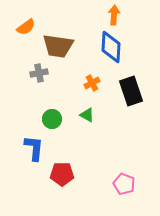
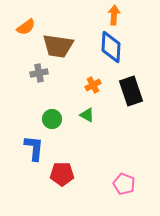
orange cross: moved 1 px right, 2 px down
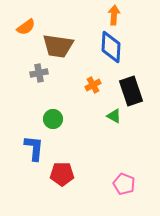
green triangle: moved 27 px right, 1 px down
green circle: moved 1 px right
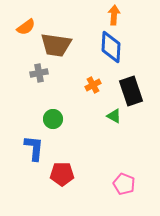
brown trapezoid: moved 2 px left, 1 px up
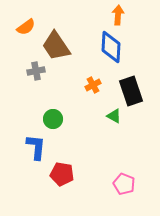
orange arrow: moved 4 px right
brown trapezoid: moved 1 px down; rotated 48 degrees clockwise
gray cross: moved 3 px left, 2 px up
blue L-shape: moved 2 px right, 1 px up
red pentagon: rotated 10 degrees clockwise
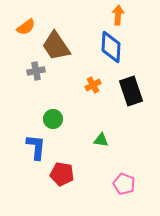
green triangle: moved 13 px left, 24 px down; rotated 21 degrees counterclockwise
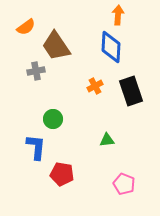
orange cross: moved 2 px right, 1 px down
green triangle: moved 6 px right; rotated 14 degrees counterclockwise
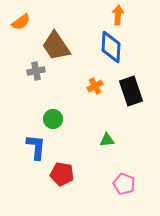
orange semicircle: moved 5 px left, 5 px up
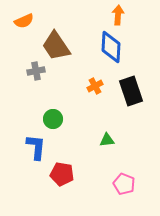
orange semicircle: moved 3 px right, 1 px up; rotated 12 degrees clockwise
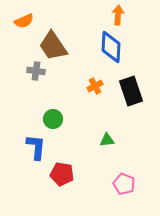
brown trapezoid: moved 3 px left
gray cross: rotated 18 degrees clockwise
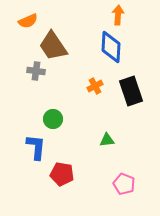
orange semicircle: moved 4 px right
